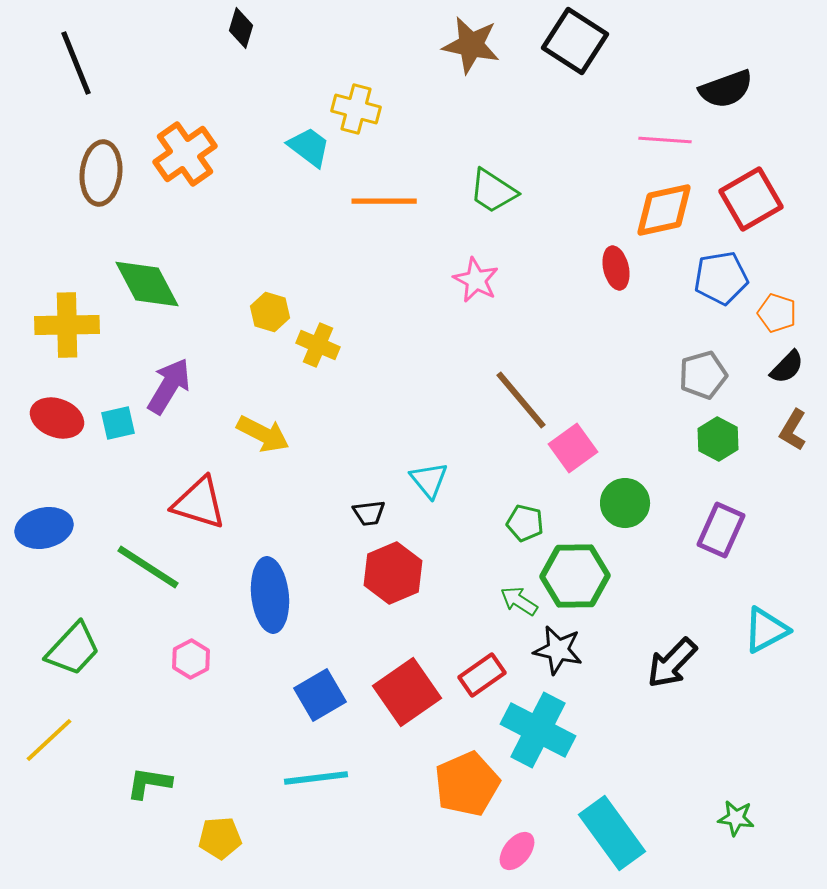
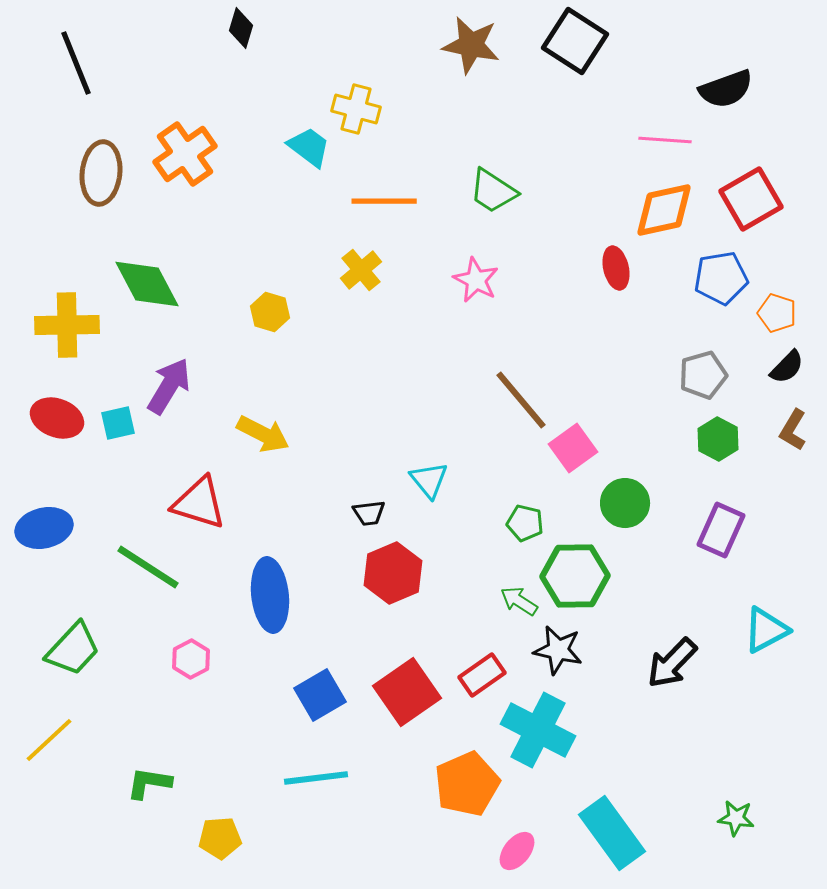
yellow cross at (318, 345): moved 43 px right, 75 px up; rotated 27 degrees clockwise
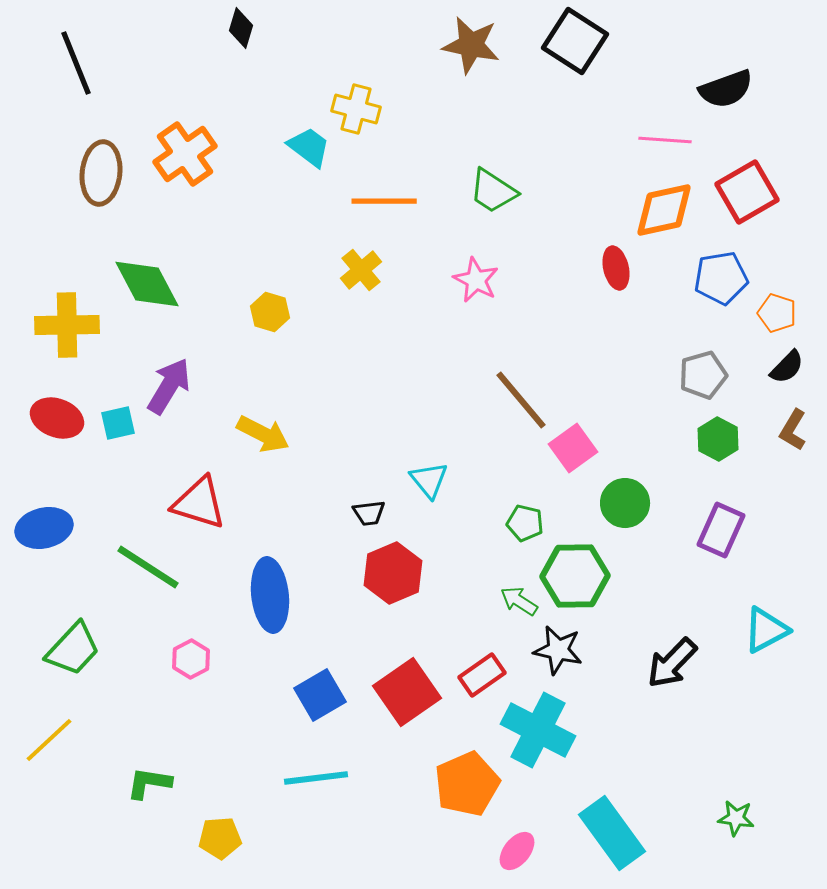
red square at (751, 199): moved 4 px left, 7 px up
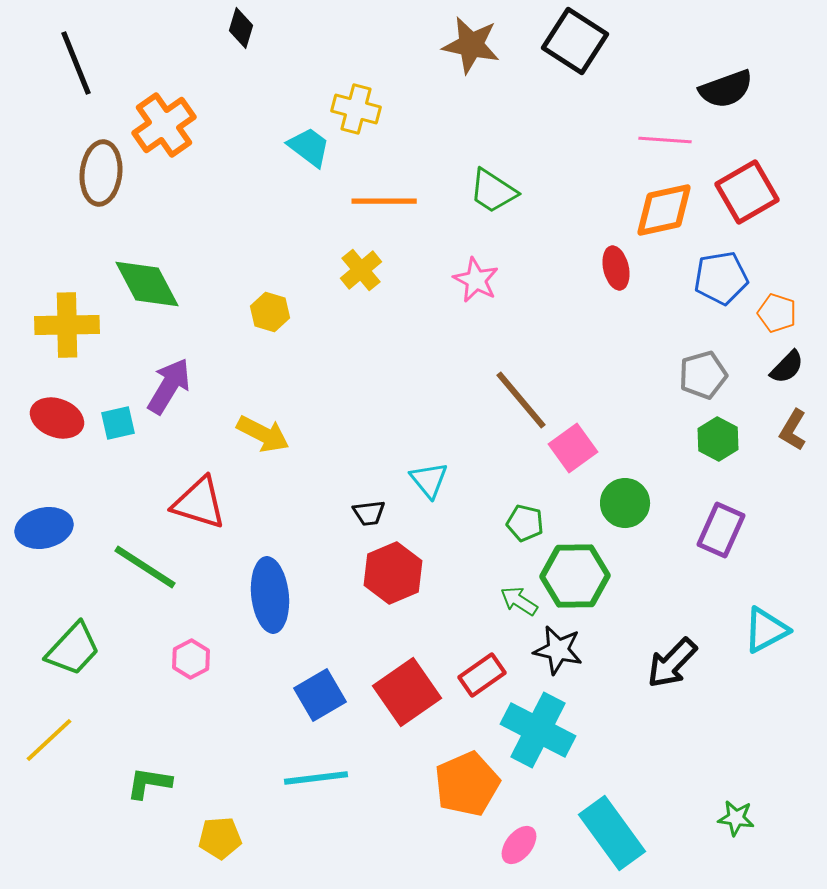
orange cross at (185, 154): moved 21 px left, 29 px up
green line at (148, 567): moved 3 px left
pink ellipse at (517, 851): moved 2 px right, 6 px up
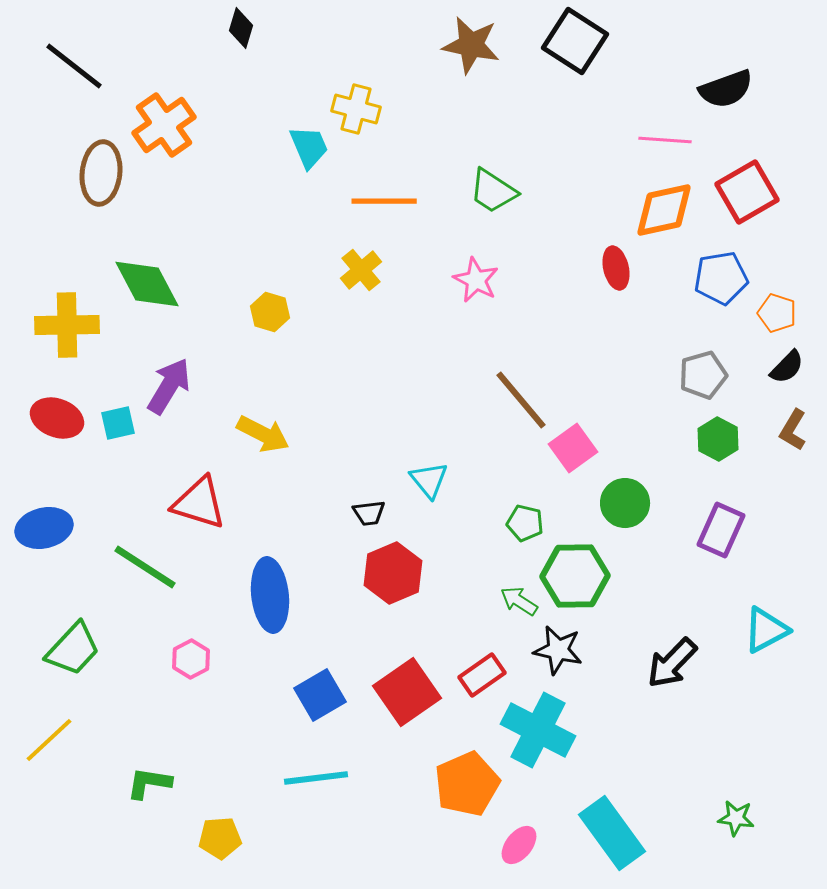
black line at (76, 63): moved 2 px left, 3 px down; rotated 30 degrees counterclockwise
cyan trapezoid at (309, 147): rotated 30 degrees clockwise
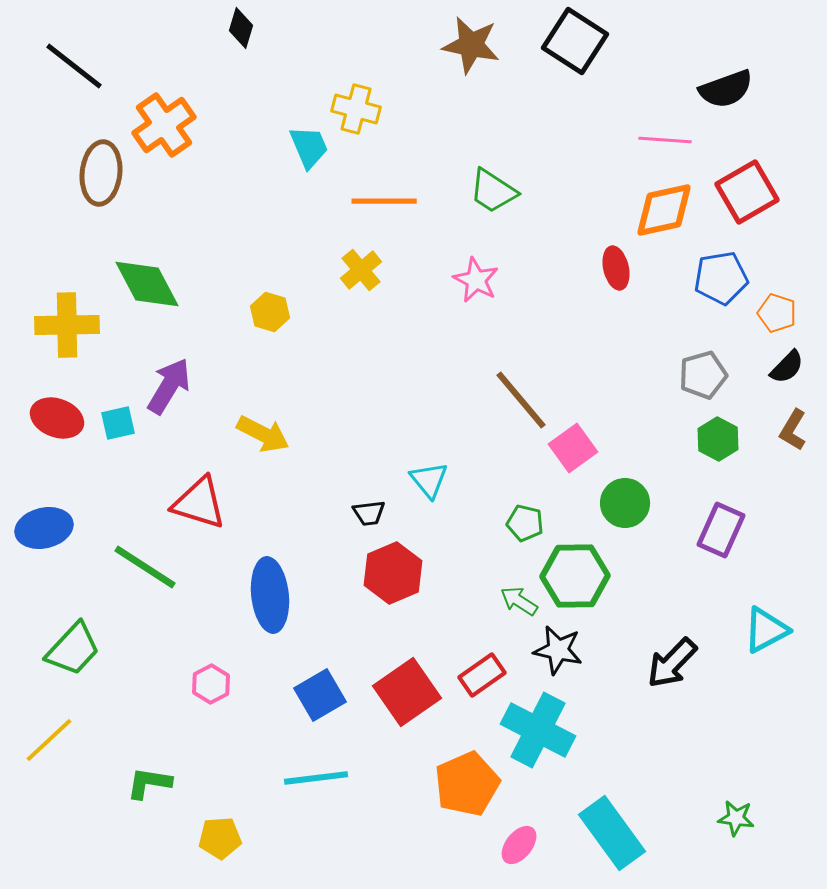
pink hexagon at (191, 659): moved 20 px right, 25 px down
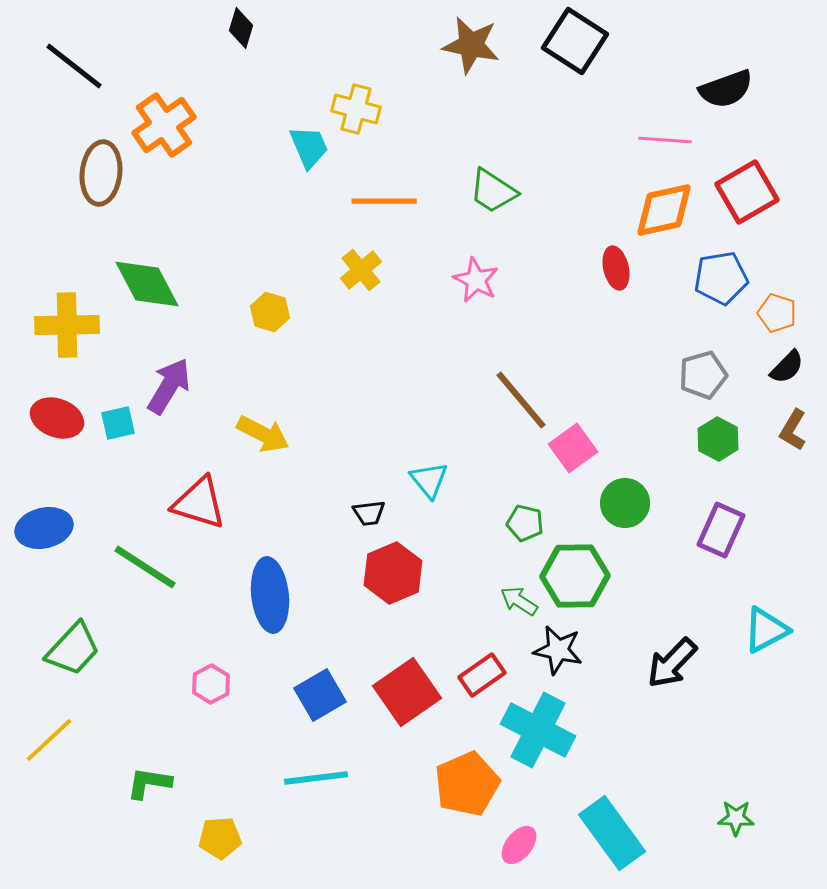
green star at (736, 818): rotated 6 degrees counterclockwise
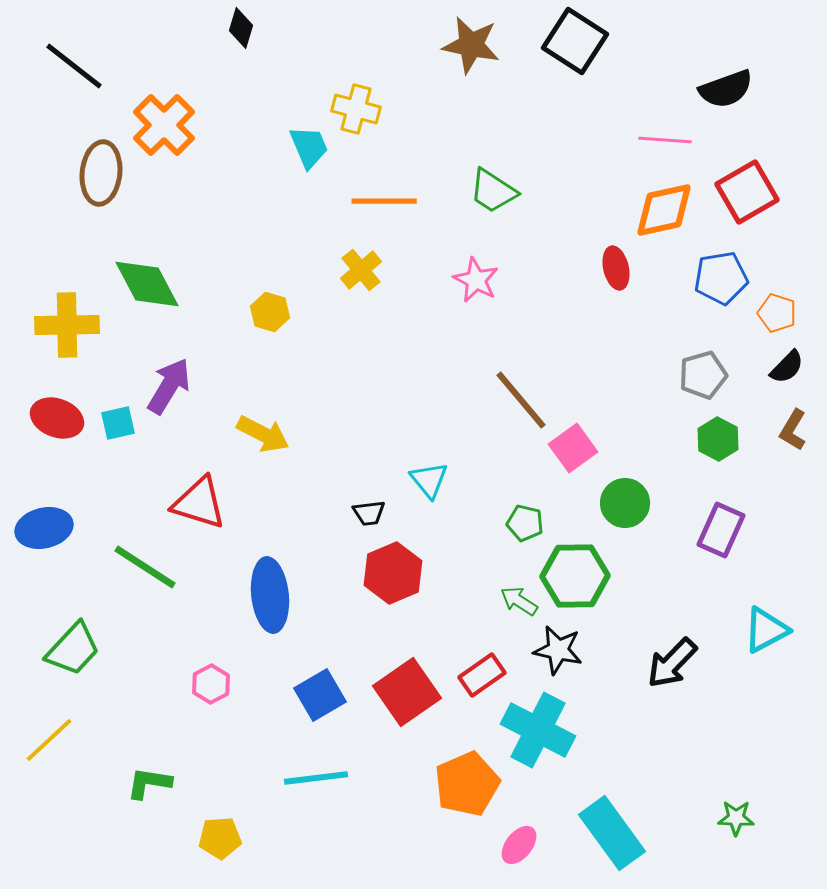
orange cross at (164, 125): rotated 10 degrees counterclockwise
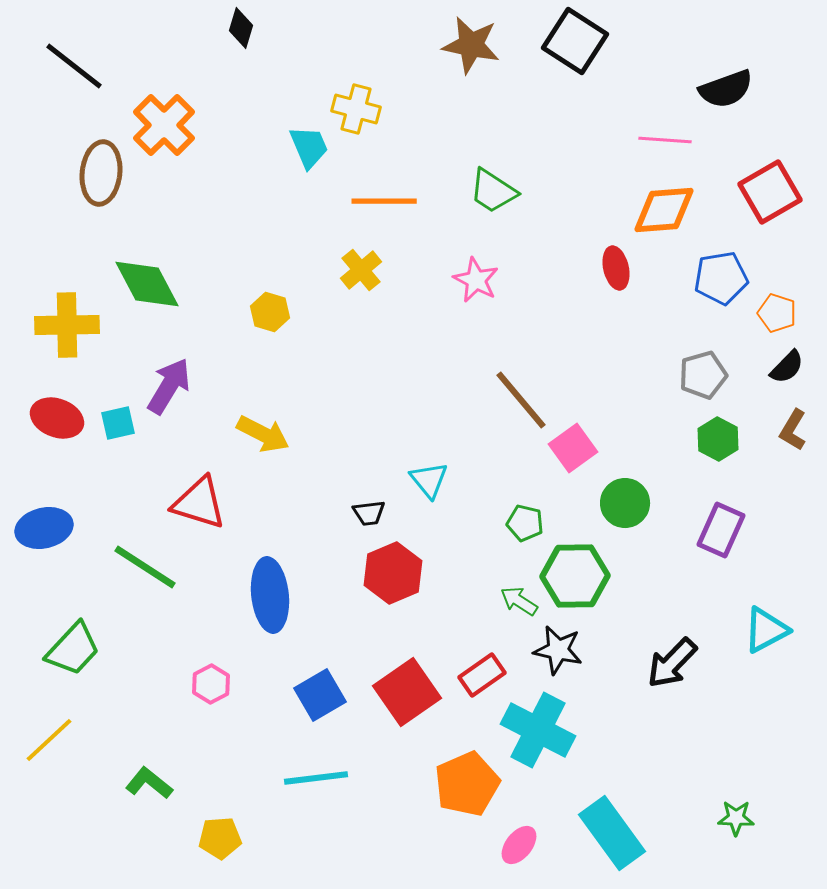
red square at (747, 192): moved 23 px right
orange diamond at (664, 210): rotated 8 degrees clockwise
green L-shape at (149, 783): rotated 30 degrees clockwise
